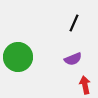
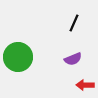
red arrow: rotated 78 degrees counterclockwise
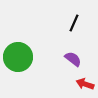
purple semicircle: rotated 120 degrees counterclockwise
red arrow: moved 1 px up; rotated 18 degrees clockwise
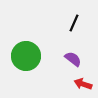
green circle: moved 8 px right, 1 px up
red arrow: moved 2 px left
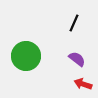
purple semicircle: moved 4 px right
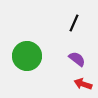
green circle: moved 1 px right
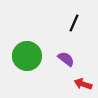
purple semicircle: moved 11 px left
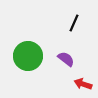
green circle: moved 1 px right
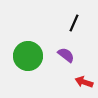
purple semicircle: moved 4 px up
red arrow: moved 1 px right, 2 px up
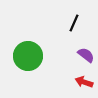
purple semicircle: moved 20 px right
